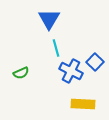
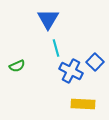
blue triangle: moved 1 px left
green semicircle: moved 4 px left, 7 px up
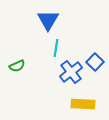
blue triangle: moved 1 px down
cyan line: rotated 24 degrees clockwise
blue cross: moved 1 px down; rotated 25 degrees clockwise
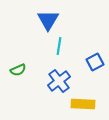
cyan line: moved 3 px right, 2 px up
blue square: rotated 18 degrees clockwise
green semicircle: moved 1 px right, 4 px down
blue cross: moved 12 px left, 9 px down
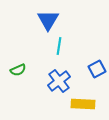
blue square: moved 2 px right, 7 px down
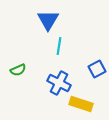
blue cross: moved 2 px down; rotated 25 degrees counterclockwise
yellow rectangle: moved 2 px left; rotated 15 degrees clockwise
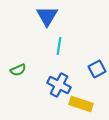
blue triangle: moved 1 px left, 4 px up
blue cross: moved 2 px down
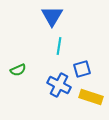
blue triangle: moved 5 px right
blue square: moved 15 px left; rotated 12 degrees clockwise
yellow rectangle: moved 10 px right, 7 px up
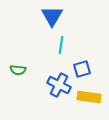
cyan line: moved 2 px right, 1 px up
green semicircle: rotated 28 degrees clockwise
yellow rectangle: moved 2 px left; rotated 10 degrees counterclockwise
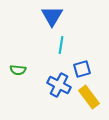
yellow rectangle: rotated 45 degrees clockwise
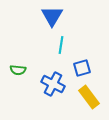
blue square: moved 1 px up
blue cross: moved 6 px left, 1 px up
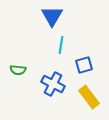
blue square: moved 2 px right, 3 px up
